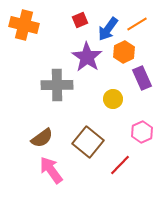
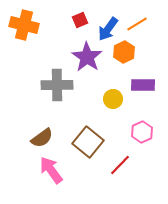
purple rectangle: moved 1 px right, 7 px down; rotated 65 degrees counterclockwise
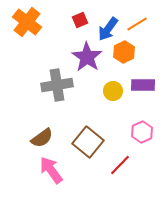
orange cross: moved 3 px right, 3 px up; rotated 24 degrees clockwise
gray cross: rotated 8 degrees counterclockwise
yellow circle: moved 8 px up
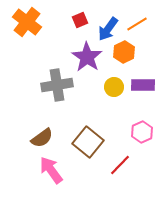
yellow circle: moved 1 px right, 4 px up
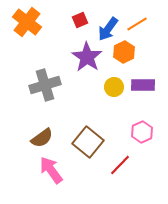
gray cross: moved 12 px left; rotated 8 degrees counterclockwise
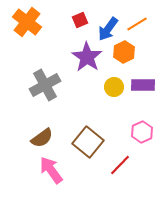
gray cross: rotated 12 degrees counterclockwise
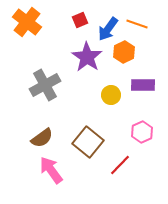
orange line: rotated 50 degrees clockwise
yellow circle: moved 3 px left, 8 px down
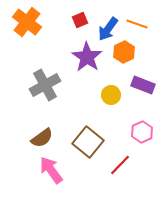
purple rectangle: rotated 20 degrees clockwise
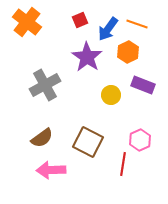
orange hexagon: moved 4 px right
pink hexagon: moved 2 px left, 8 px down
brown square: rotated 12 degrees counterclockwise
red line: moved 3 px right, 1 px up; rotated 35 degrees counterclockwise
pink arrow: rotated 56 degrees counterclockwise
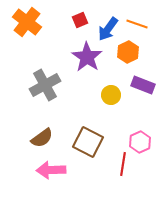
pink hexagon: moved 2 px down
